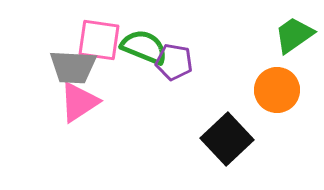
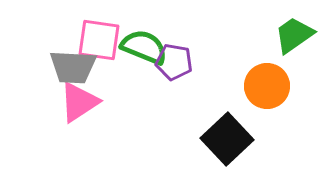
orange circle: moved 10 px left, 4 px up
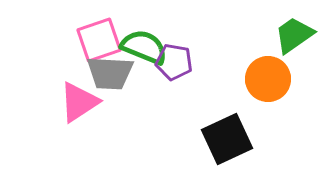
pink square: rotated 27 degrees counterclockwise
gray trapezoid: moved 37 px right, 6 px down
orange circle: moved 1 px right, 7 px up
black square: rotated 18 degrees clockwise
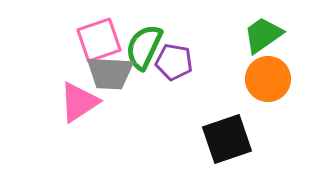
green trapezoid: moved 31 px left
green semicircle: rotated 87 degrees counterclockwise
black square: rotated 6 degrees clockwise
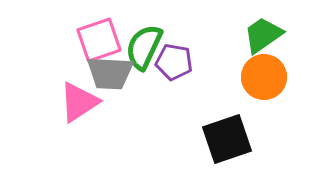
orange circle: moved 4 px left, 2 px up
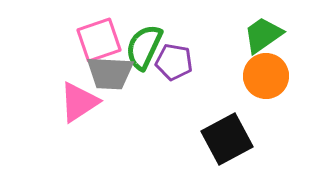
orange circle: moved 2 px right, 1 px up
black square: rotated 9 degrees counterclockwise
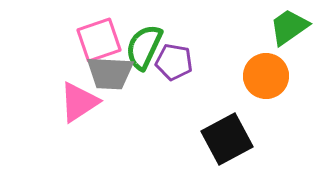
green trapezoid: moved 26 px right, 8 px up
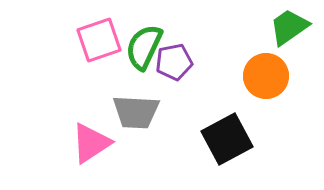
purple pentagon: rotated 21 degrees counterclockwise
gray trapezoid: moved 26 px right, 39 px down
pink triangle: moved 12 px right, 41 px down
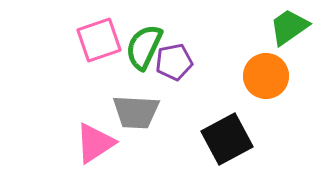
pink triangle: moved 4 px right
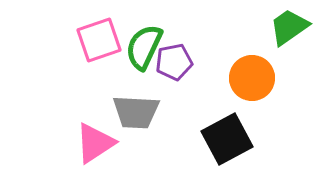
orange circle: moved 14 px left, 2 px down
